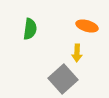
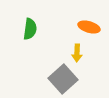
orange ellipse: moved 2 px right, 1 px down
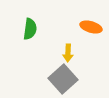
orange ellipse: moved 2 px right
yellow arrow: moved 9 px left
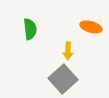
green semicircle: rotated 15 degrees counterclockwise
yellow arrow: moved 2 px up
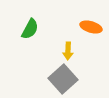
green semicircle: rotated 35 degrees clockwise
